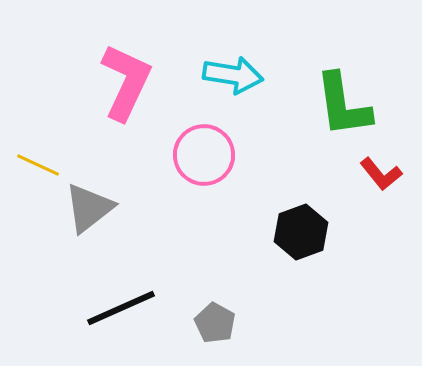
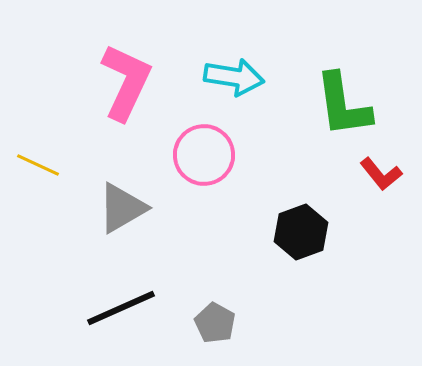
cyan arrow: moved 1 px right, 2 px down
gray triangle: moved 33 px right; rotated 8 degrees clockwise
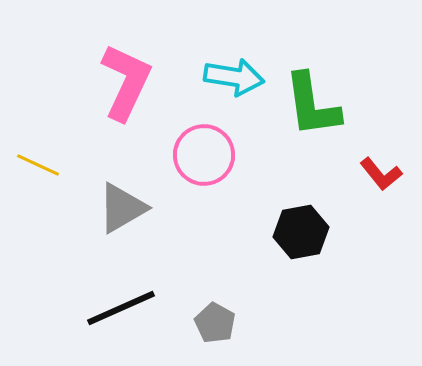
green L-shape: moved 31 px left
black hexagon: rotated 10 degrees clockwise
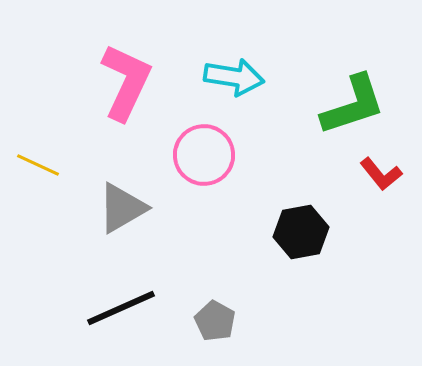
green L-shape: moved 41 px right; rotated 100 degrees counterclockwise
gray pentagon: moved 2 px up
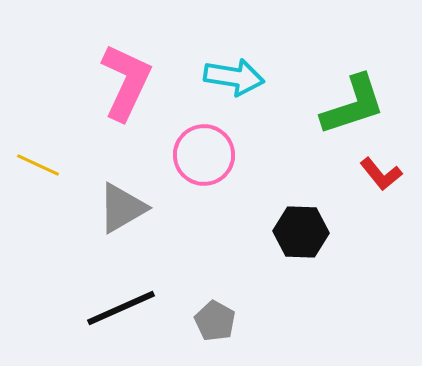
black hexagon: rotated 12 degrees clockwise
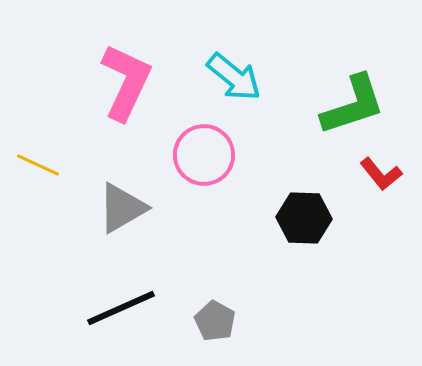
cyan arrow: rotated 30 degrees clockwise
black hexagon: moved 3 px right, 14 px up
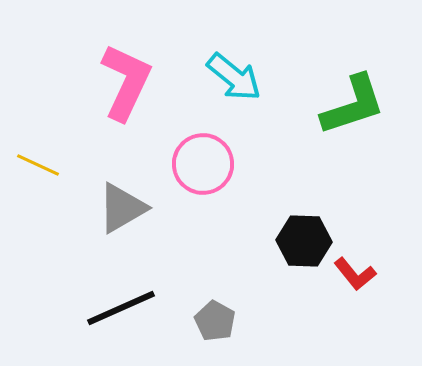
pink circle: moved 1 px left, 9 px down
red L-shape: moved 26 px left, 100 px down
black hexagon: moved 23 px down
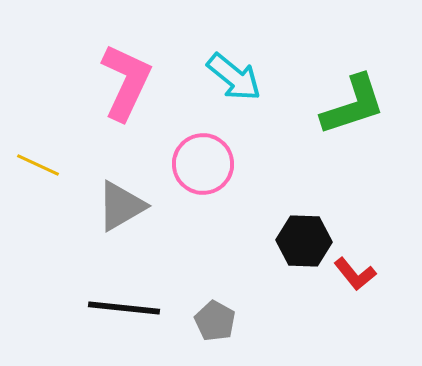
gray triangle: moved 1 px left, 2 px up
black line: moved 3 px right; rotated 30 degrees clockwise
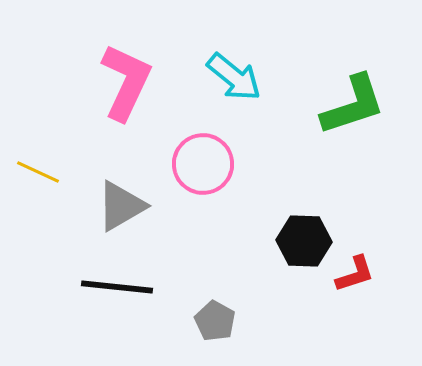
yellow line: moved 7 px down
red L-shape: rotated 69 degrees counterclockwise
black line: moved 7 px left, 21 px up
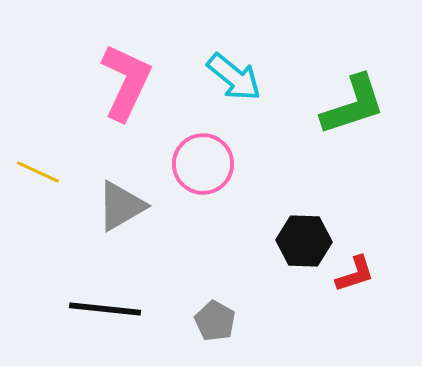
black line: moved 12 px left, 22 px down
